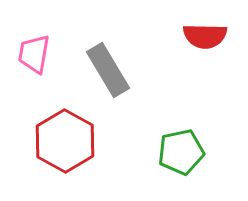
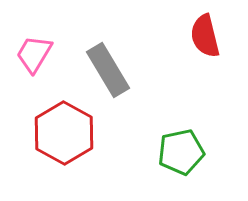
red semicircle: rotated 75 degrees clockwise
pink trapezoid: rotated 21 degrees clockwise
red hexagon: moved 1 px left, 8 px up
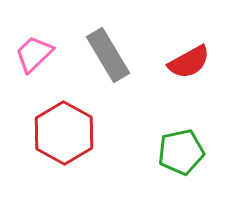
red semicircle: moved 16 px left, 26 px down; rotated 105 degrees counterclockwise
pink trapezoid: rotated 15 degrees clockwise
gray rectangle: moved 15 px up
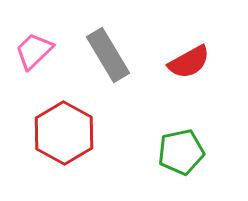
pink trapezoid: moved 3 px up
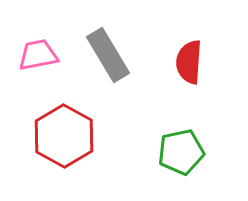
pink trapezoid: moved 4 px right, 4 px down; rotated 33 degrees clockwise
red semicircle: rotated 123 degrees clockwise
red hexagon: moved 3 px down
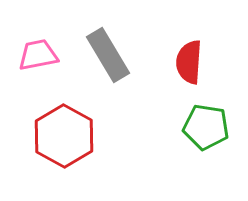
green pentagon: moved 25 px right, 25 px up; rotated 21 degrees clockwise
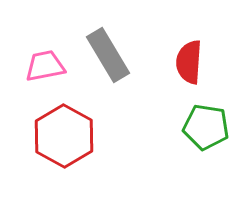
pink trapezoid: moved 7 px right, 11 px down
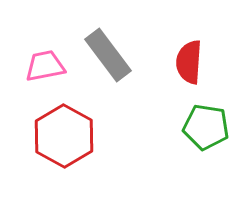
gray rectangle: rotated 6 degrees counterclockwise
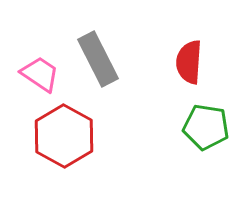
gray rectangle: moved 10 px left, 4 px down; rotated 10 degrees clockwise
pink trapezoid: moved 5 px left, 8 px down; rotated 45 degrees clockwise
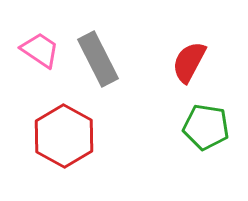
red semicircle: rotated 24 degrees clockwise
pink trapezoid: moved 24 px up
